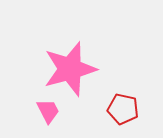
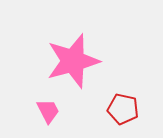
pink star: moved 3 px right, 8 px up
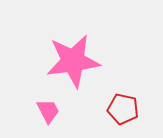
pink star: rotated 8 degrees clockwise
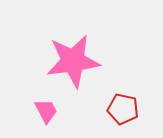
pink trapezoid: moved 2 px left
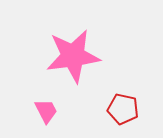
pink star: moved 5 px up
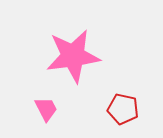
pink trapezoid: moved 2 px up
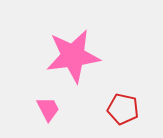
pink trapezoid: moved 2 px right
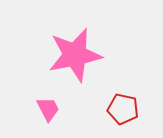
pink star: moved 2 px right, 1 px up; rotated 4 degrees counterclockwise
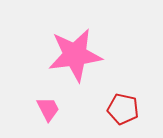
pink star: rotated 4 degrees clockwise
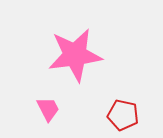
red pentagon: moved 6 px down
